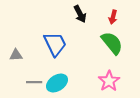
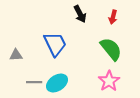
green semicircle: moved 1 px left, 6 px down
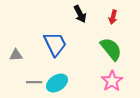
pink star: moved 3 px right
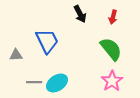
blue trapezoid: moved 8 px left, 3 px up
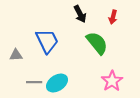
green semicircle: moved 14 px left, 6 px up
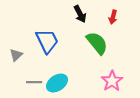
gray triangle: rotated 40 degrees counterclockwise
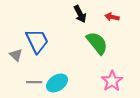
red arrow: moved 1 px left; rotated 88 degrees clockwise
blue trapezoid: moved 10 px left
gray triangle: rotated 32 degrees counterclockwise
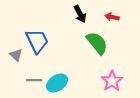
gray line: moved 2 px up
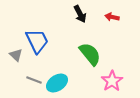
green semicircle: moved 7 px left, 11 px down
gray line: rotated 21 degrees clockwise
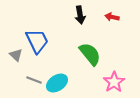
black arrow: moved 1 px down; rotated 18 degrees clockwise
pink star: moved 2 px right, 1 px down
